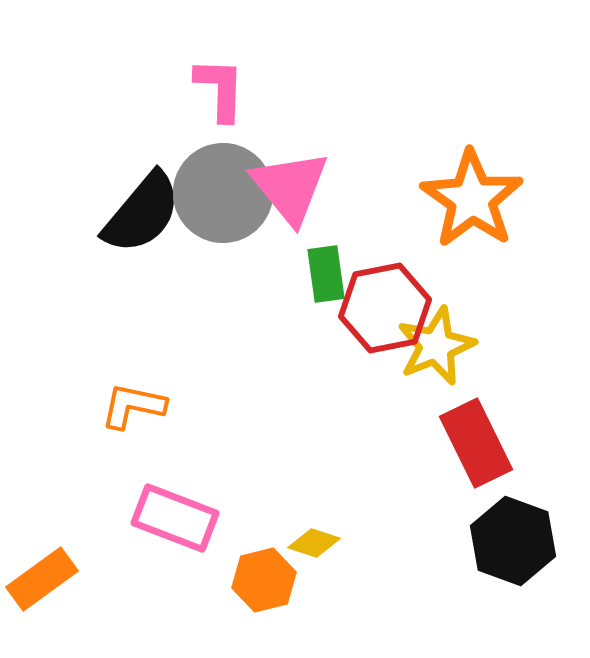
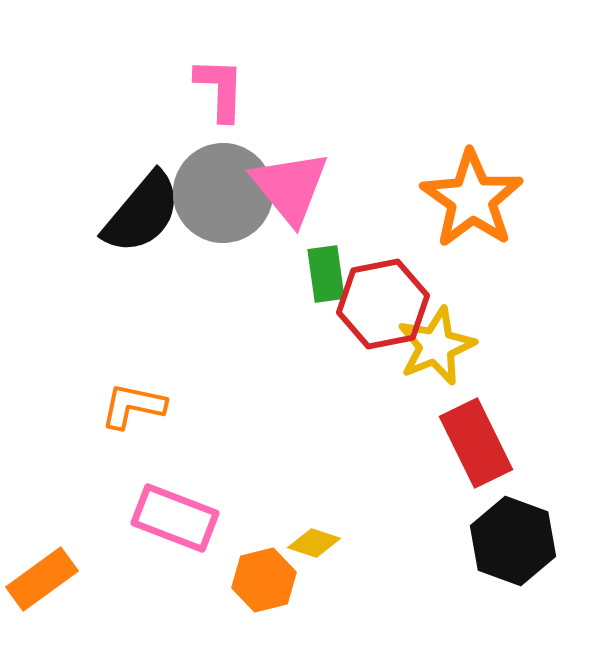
red hexagon: moved 2 px left, 4 px up
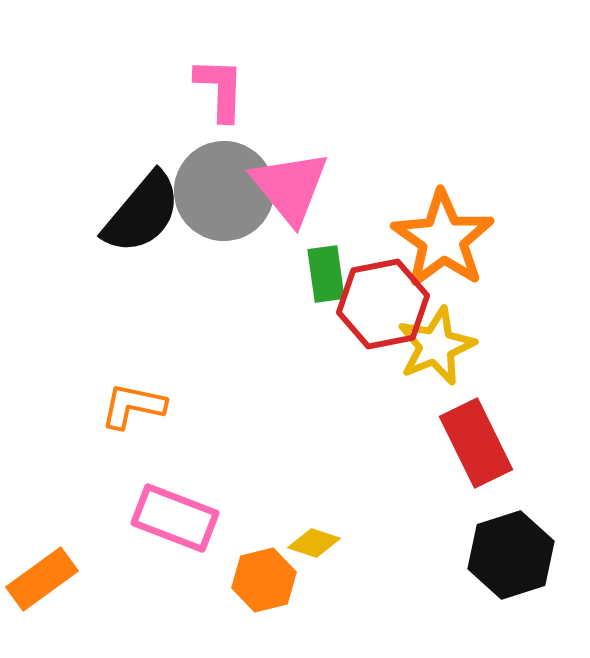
gray circle: moved 1 px right, 2 px up
orange star: moved 29 px left, 40 px down
black hexagon: moved 2 px left, 14 px down; rotated 22 degrees clockwise
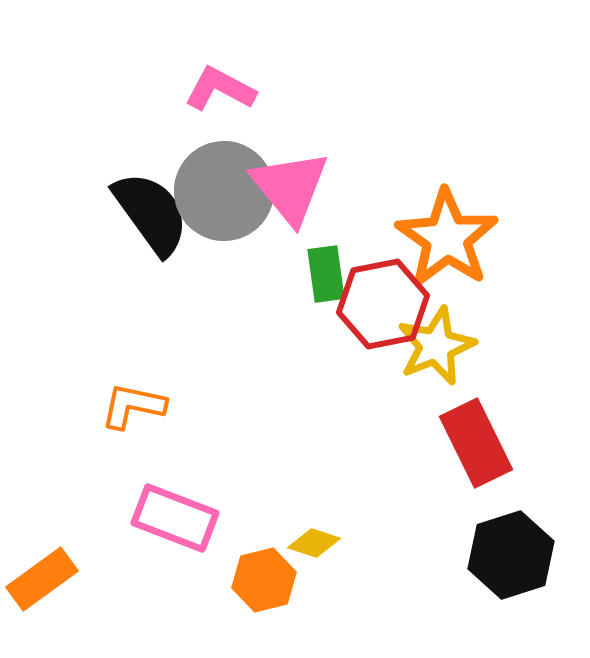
pink L-shape: rotated 64 degrees counterclockwise
black semicircle: moved 9 px right; rotated 76 degrees counterclockwise
orange star: moved 4 px right, 1 px up
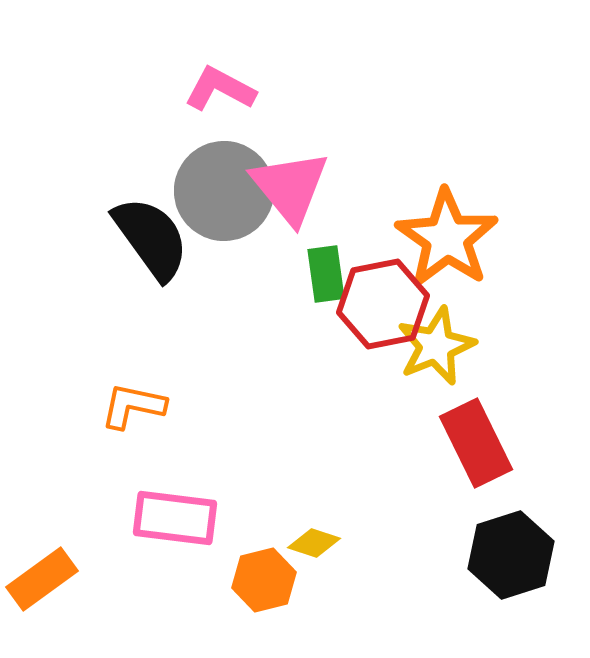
black semicircle: moved 25 px down
pink rectangle: rotated 14 degrees counterclockwise
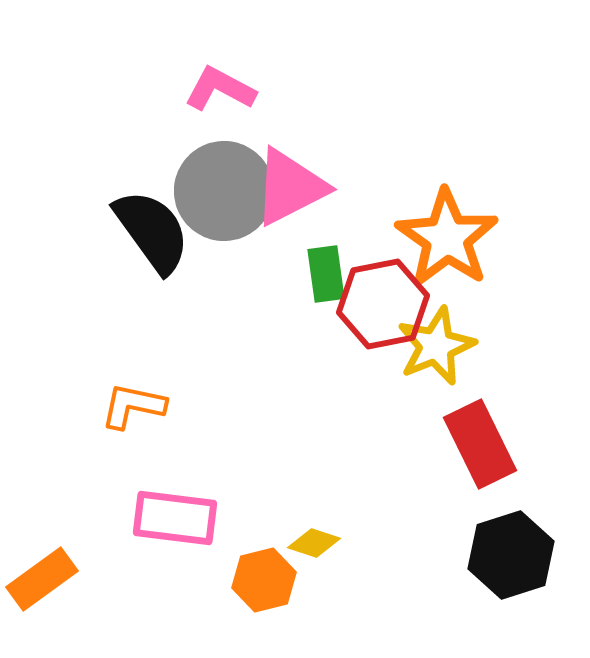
pink triangle: rotated 42 degrees clockwise
black semicircle: moved 1 px right, 7 px up
red rectangle: moved 4 px right, 1 px down
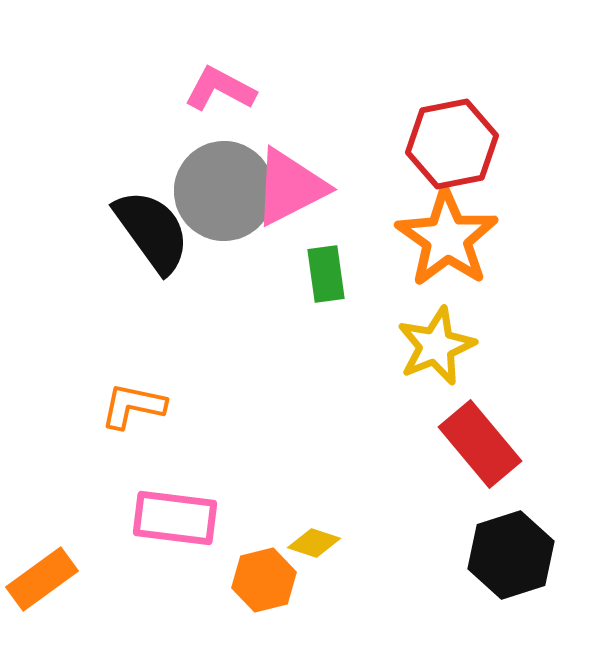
red hexagon: moved 69 px right, 160 px up
red rectangle: rotated 14 degrees counterclockwise
